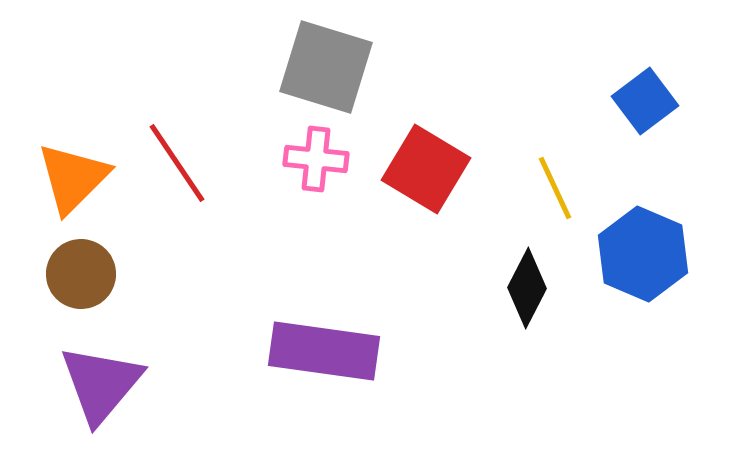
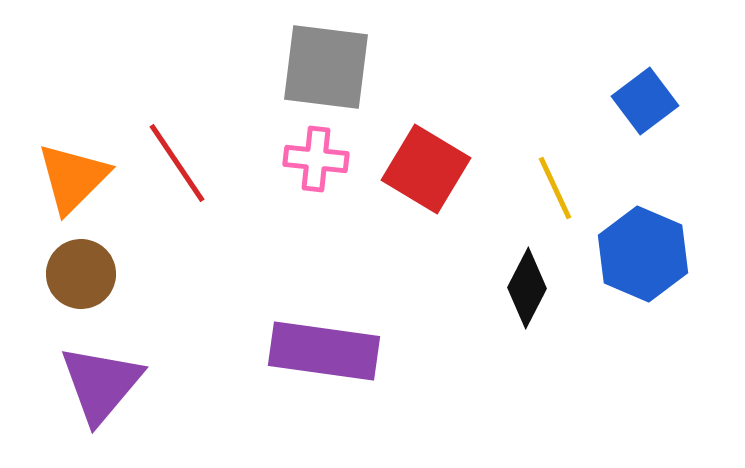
gray square: rotated 10 degrees counterclockwise
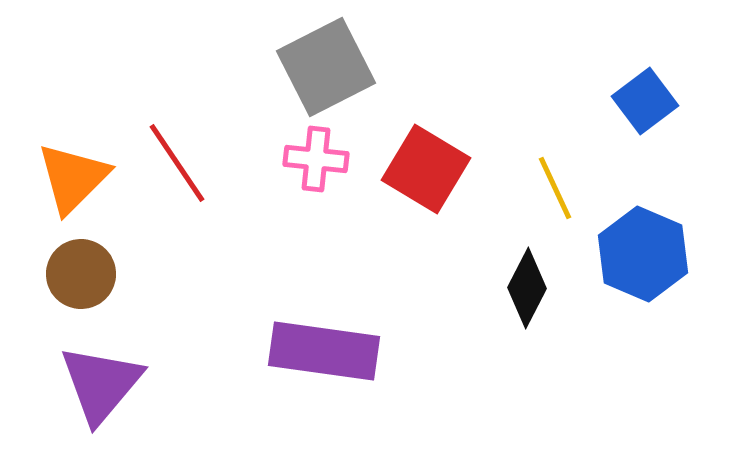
gray square: rotated 34 degrees counterclockwise
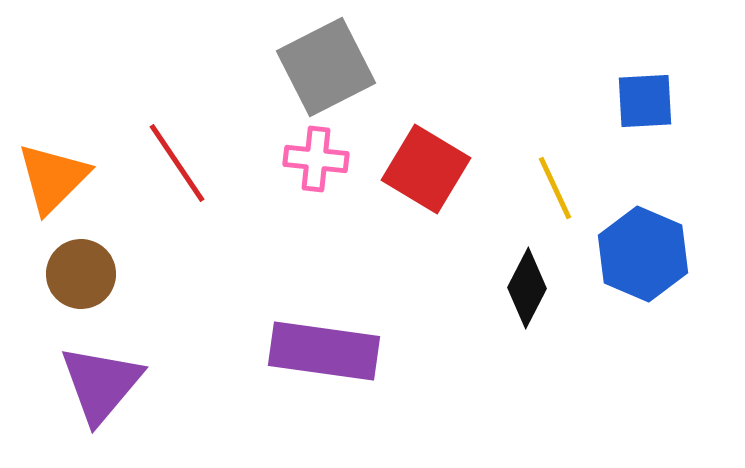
blue square: rotated 34 degrees clockwise
orange triangle: moved 20 px left
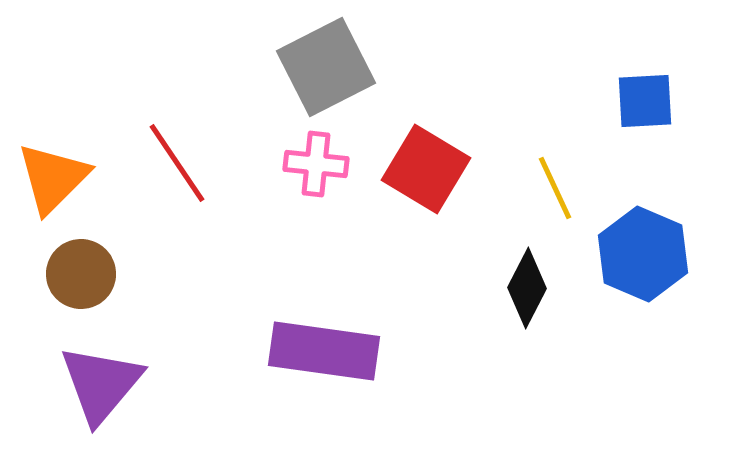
pink cross: moved 5 px down
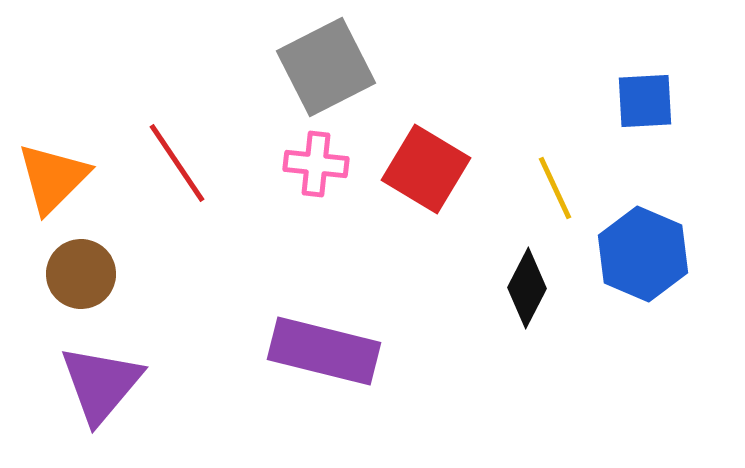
purple rectangle: rotated 6 degrees clockwise
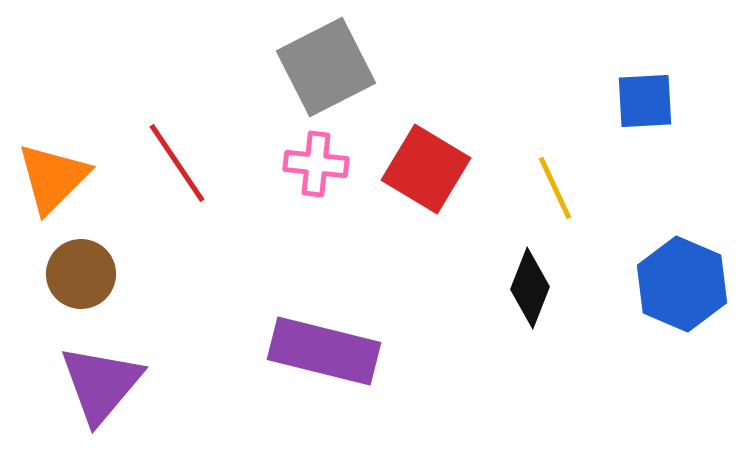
blue hexagon: moved 39 px right, 30 px down
black diamond: moved 3 px right; rotated 6 degrees counterclockwise
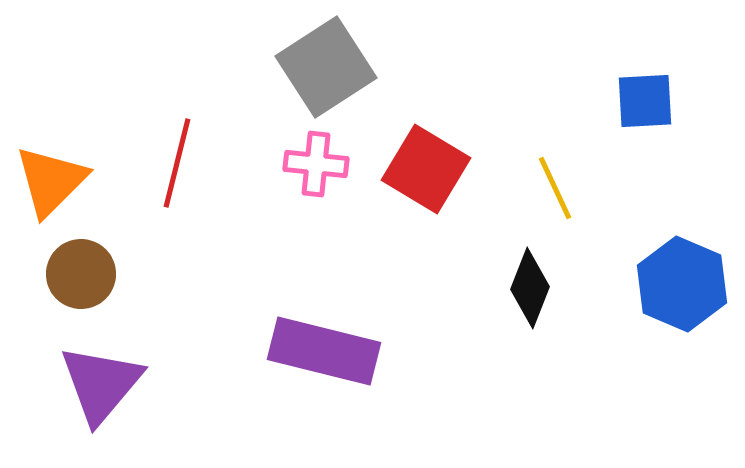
gray square: rotated 6 degrees counterclockwise
red line: rotated 48 degrees clockwise
orange triangle: moved 2 px left, 3 px down
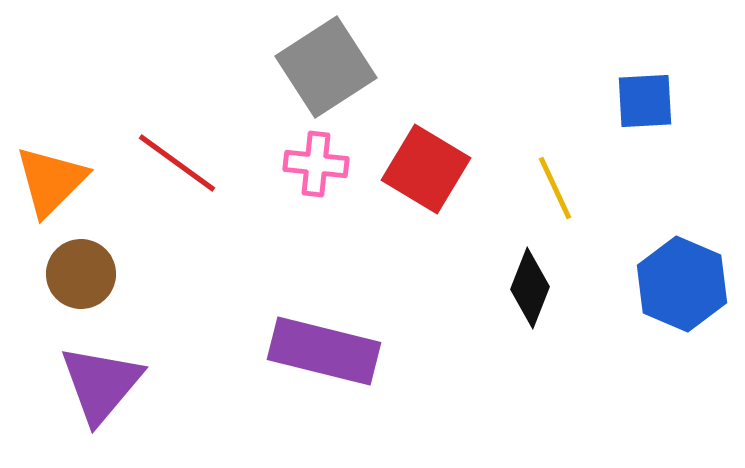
red line: rotated 68 degrees counterclockwise
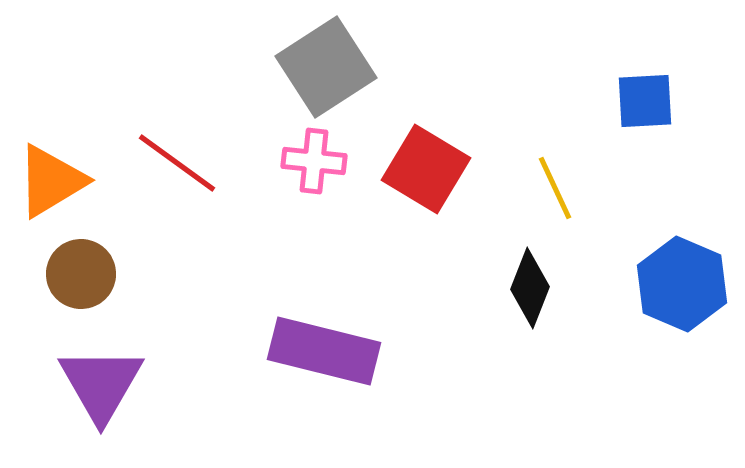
pink cross: moved 2 px left, 3 px up
orange triangle: rotated 14 degrees clockwise
purple triangle: rotated 10 degrees counterclockwise
